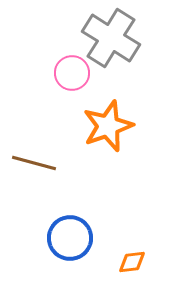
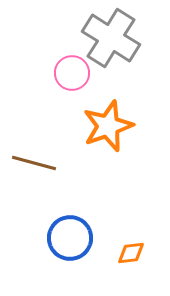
orange diamond: moved 1 px left, 9 px up
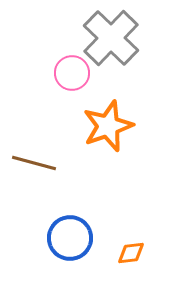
gray cross: rotated 12 degrees clockwise
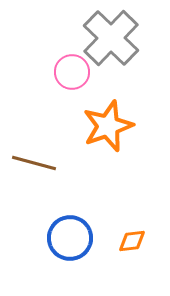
pink circle: moved 1 px up
orange diamond: moved 1 px right, 12 px up
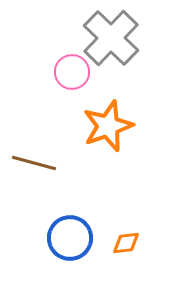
orange diamond: moved 6 px left, 2 px down
